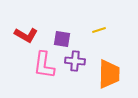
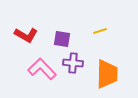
yellow line: moved 1 px right, 1 px down
purple cross: moved 2 px left, 2 px down
pink L-shape: moved 2 px left, 4 px down; rotated 128 degrees clockwise
orange trapezoid: moved 2 px left
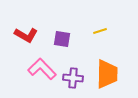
purple cross: moved 15 px down
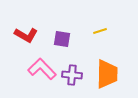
purple cross: moved 1 px left, 3 px up
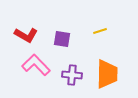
pink L-shape: moved 6 px left, 4 px up
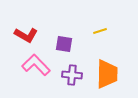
purple square: moved 2 px right, 5 px down
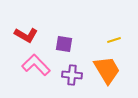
yellow line: moved 14 px right, 9 px down
orange trapezoid: moved 4 px up; rotated 32 degrees counterclockwise
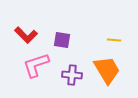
red L-shape: rotated 15 degrees clockwise
yellow line: rotated 24 degrees clockwise
purple square: moved 2 px left, 4 px up
pink L-shape: rotated 64 degrees counterclockwise
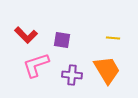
yellow line: moved 1 px left, 2 px up
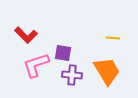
purple square: moved 1 px right, 13 px down
orange trapezoid: moved 1 px down
